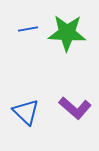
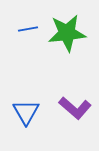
green star: rotated 9 degrees counterclockwise
blue triangle: rotated 16 degrees clockwise
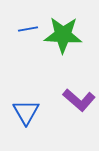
green star: moved 4 px left, 2 px down; rotated 9 degrees clockwise
purple L-shape: moved 4 px right, 8 px up
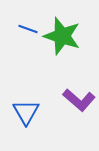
blue line: rotated 30 degrees clockwise
green star: moved 1 px left, 1 px down; rotated 15 degrees clockwise
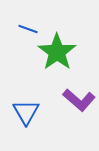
green star: moved 5 px left, 16 px down; rotated 18 degrees clockwise
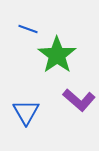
green star: moved 3 px down
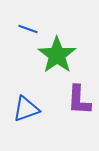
purple L-shape: rotated 52 degrees clockwise
blue triangle: moved 3 px up; rotated 40 degrees clockwise
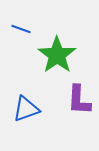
blue line: moved 7 px left
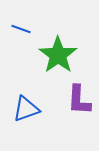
green star: moved 1 px right
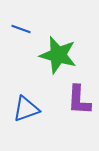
green star: rotated 21 degrees counterclockwise
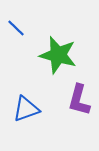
blue line: moved 5 px left, 1 px up; rotated 24 degrees clockwise
purple L-shape: rotated 12 degrees clockwise
